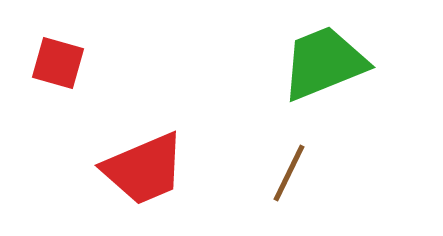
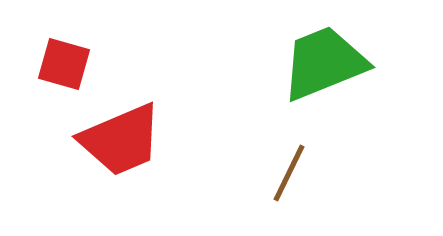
red square: moved 6 px right, 1 px down
red trapezoid: moved 23 px left, 29 px up
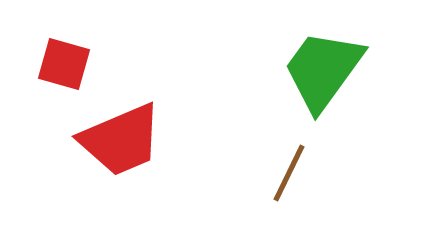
green trapezoid: moved 1 px left, 7 px down; rotated 32 degrees counterclockwise
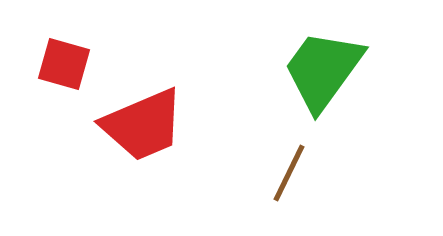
red trapezoid: moved 22 px right, 15 px up
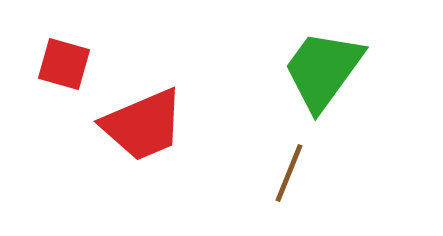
brown line: rotated 4 degrees counterclockwise
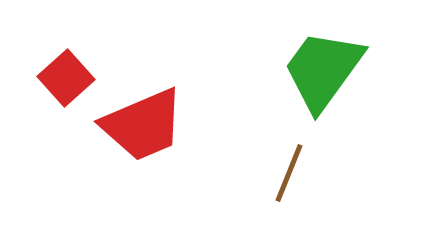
red square: moved 2 px right, 14 px down; rotated 32 degrees clockwise
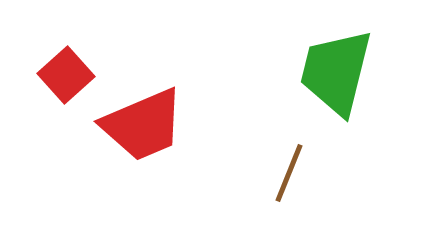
green trapezoid: moved 13 px right, 2 px down; rotated 22 degrees counterclockwise
red square: moved 3 px up
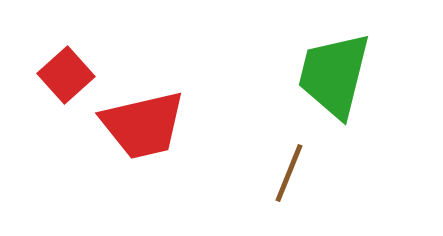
green trapezoid: moved 2 px left, 3 px down
red trapezoid: rotated 10 degrees clockwise
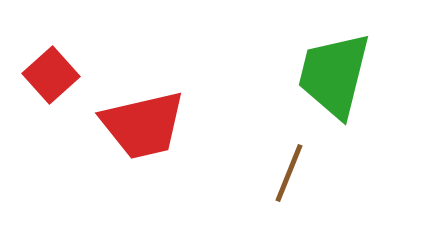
red square: moved 15 px left
